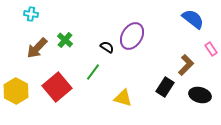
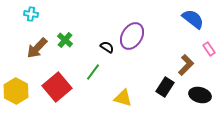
pink rectangle: moved 2 px left
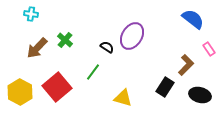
yellow hexagon: moved 4 px right, 1 px down
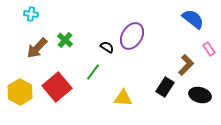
yellow triangle: rotated 12 degrees counterclockwise
